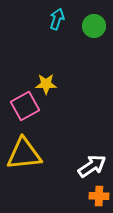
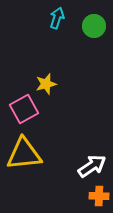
cyan arrow: moved 1 px up
yellow star: rotated 15 degrees counterclockwise
pink square: moved 1 px left, 3 px down
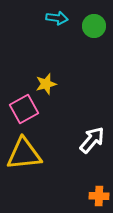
cyan arrow: rotated 80 degrees clockwise
white arrow: moved 26 px up; rotated 16 degrees counterclockwise
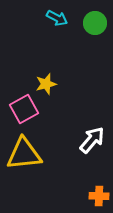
cyan arrow: rotated 20 degrees clockwise
green circle: moved 1 px right, 3 px up
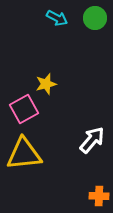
green circle: moved 5 px up
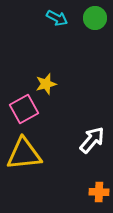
orange cross: moved 4 px up
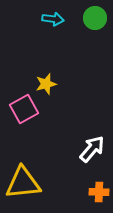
cyan arrow: moved 4 px left, 1 px down; rotated 20 degrees counterclockwise
white arrow: moved 9 px down
yellow triangle: moved 1 px left, 29 px down
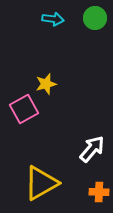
yellow triangle: moved 18 px right; rotated 24 degrees counterclockwise
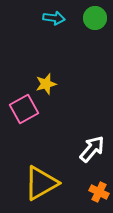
cyan arrow: moved 1 px right, 1 px up
orange cross: rotated 24 degrees clockwise
